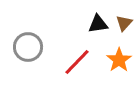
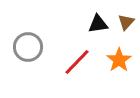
brown triangle: moved 2 px right, 1 px up
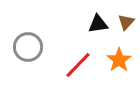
red line: moved 1 px right, 3 px down
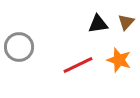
gray circle: moved 9 px left
orange star: rotated 20 degrees counterclockwise
red line: rotated 20 degrees clockwise
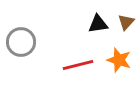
gray circle: moved 2 px right, 5 px up
red line: rotated 12 degrees clockwise
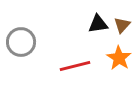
brown triangle: moved 4 px left, 3 px down
orange star: moved 2 px up; rotated 15 degrees clockwise
red line: moved 3 px left, 1 px down
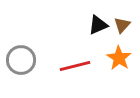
black triangle: moved 1 px down; rotated 15 degrees counterclockwise
gray circle: moved 18 px down
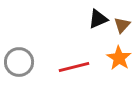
black triangle: moved 6 px up
gray circle: moved 2 px left, 2 px down
red line: moved 1 px left, 1 px down
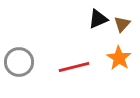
brown triangle: moved 1 px up
